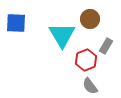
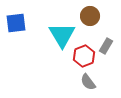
brown circle: moved 3 px up
blue square: rotated 10 degrees counterclockwise
red hexagon: moved 2 px left, 4 px up
gray semicircle: moved 2 px left, 4 px up
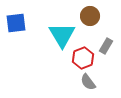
red hexagon: moved 1 px left, 2 px down
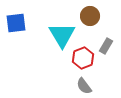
gray semicircle: moved 4 px left, 4 px down
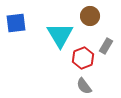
cyan triangle: moved 2 px left
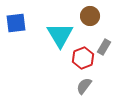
gray rectangle: moved 2 px left, 1 px down
gray semicircle: rotated 72 degrees clockwise
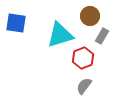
blue square: rotated 15 degrees clockwise
cyan triangle: rotated 44 degrees clockwise
gray rectangle: moved 2 px left, 11 px up
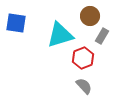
gray semicircle: rotated 102 degrees clockwise
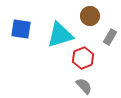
blue square: moved 5 px right, 6 px down
gray rectangle: moved 8 px right, 1 px down
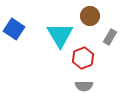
blue square: moved 7 px left; rotated 25 degrees clockwise
cyan triangle: rotated 44 degrees counterclockwise
gray semicircle: rotated 132 degrees clockwise
